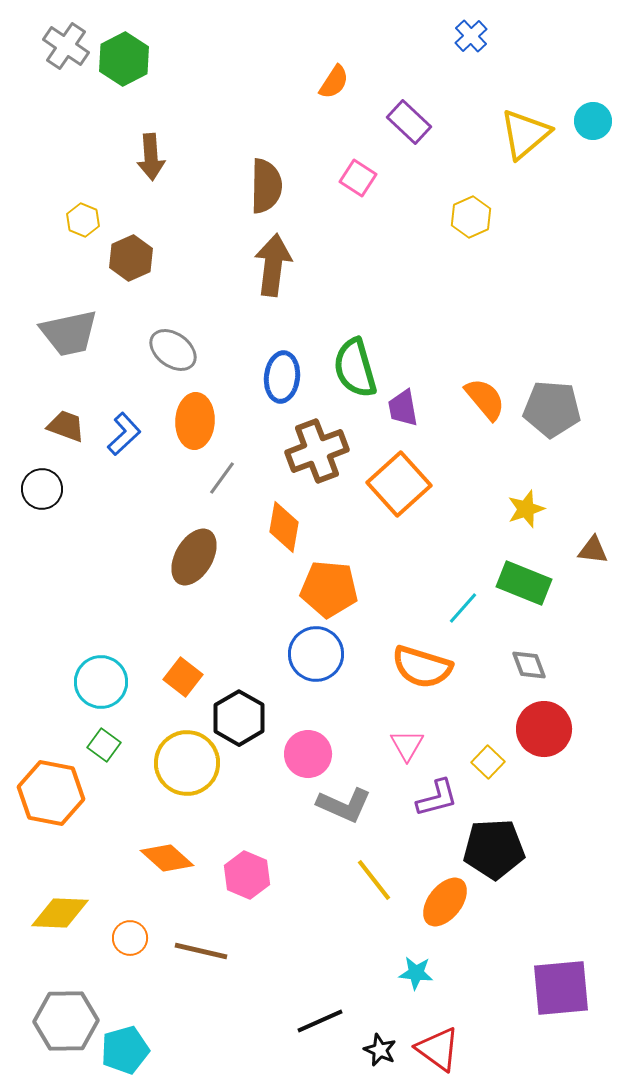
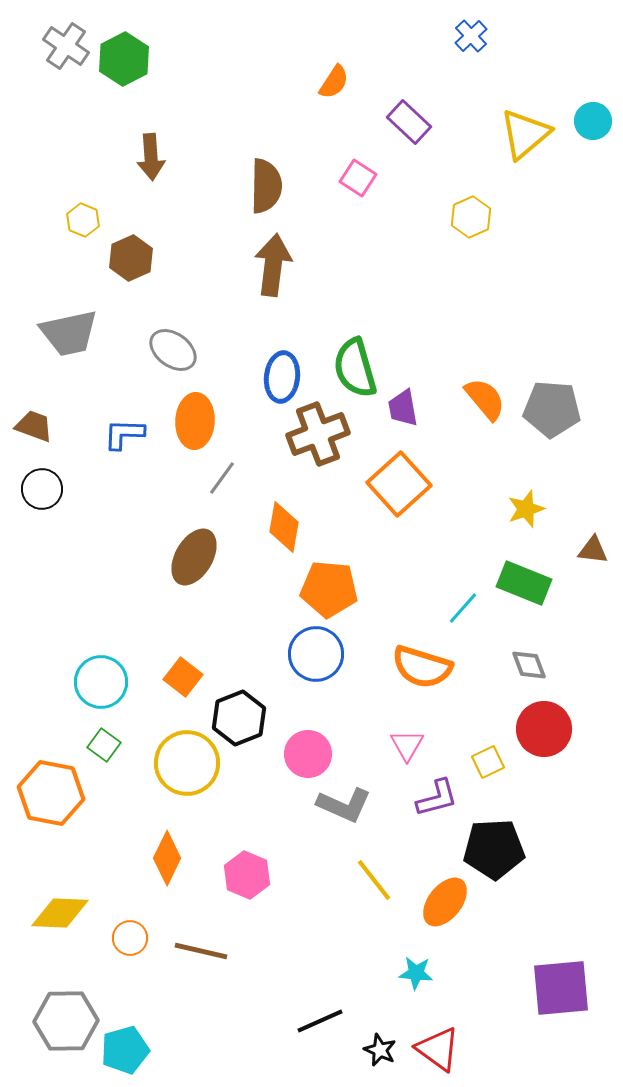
brown trapezoid at (66, 426): moved 32 px left
blue L-shape at (124, 434): rotated 135 degrees counterclockwise
brown cross at (317, 451): moved 1 px right, 17 px up
black hexagon at (239, 718): rotated 8 degrees clockwise
yellow square at (488, 762): rotated 20 degrees clockwise
orange diamond at (167, 858): rotated 74 degrees clockwise
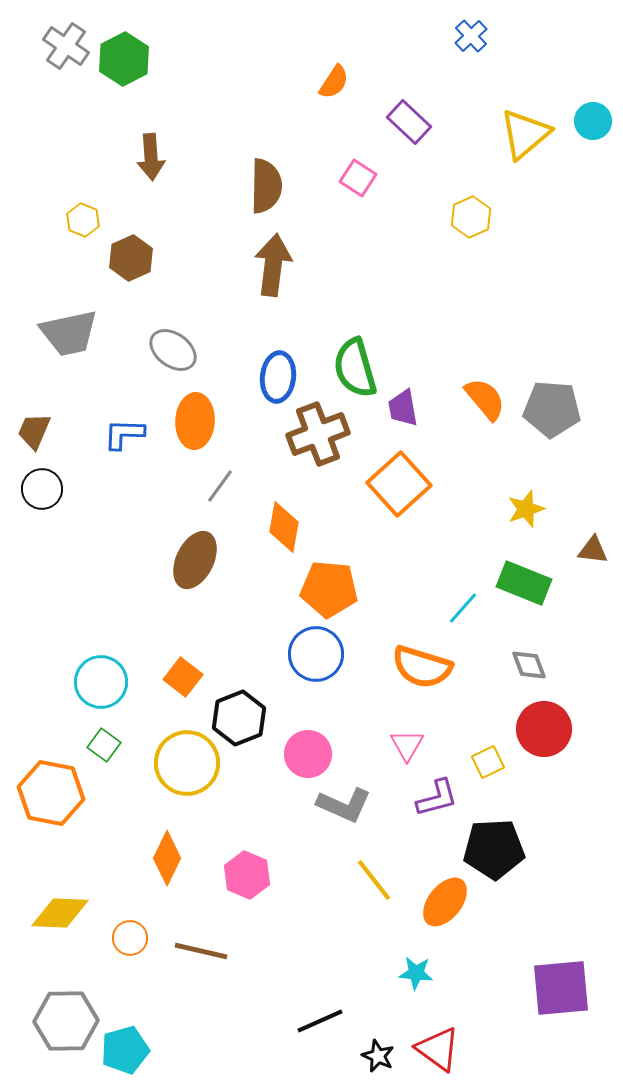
blue ellipse at (282, 377): moved 4 px left
brown trapezoid at (34, 426): moved 5 px down; rotated 87 degrees counterclockwise
gray line at (222, 478): moved 2 px left, 8 px down
brown ellipse at (194, 557): moved 1 px right, 3 px down; rotated 4 degrees counterclockwise
black star at (380, 1050): moved 2 px left, 6 px down
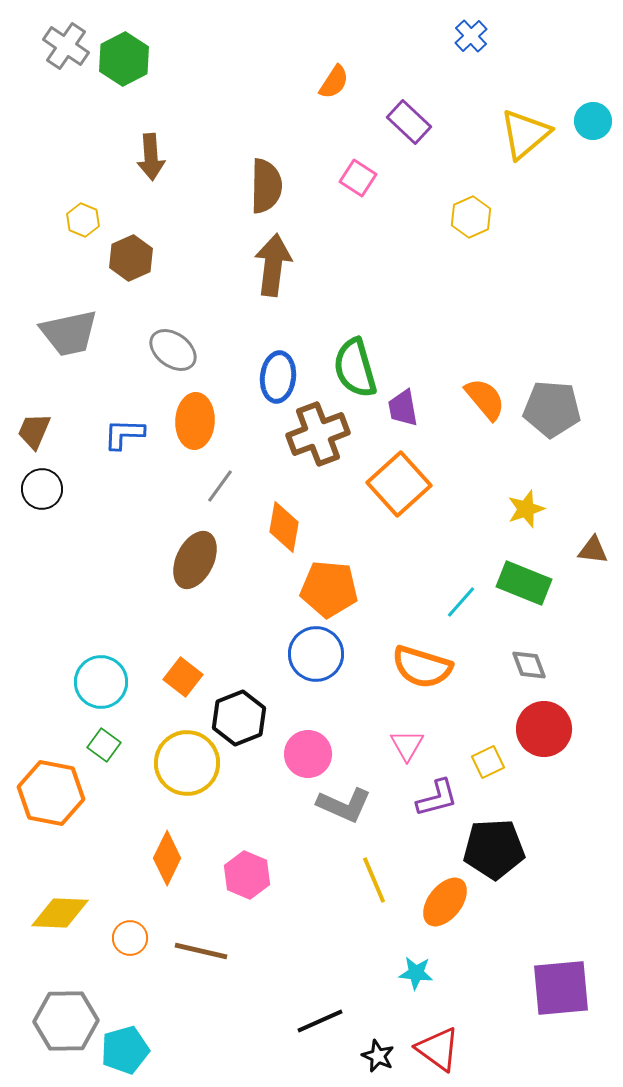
cyan line at (463, 608): moved 2 px left, 6 px up
yellow line at (374, 880): rotated 15 degrees clockwise
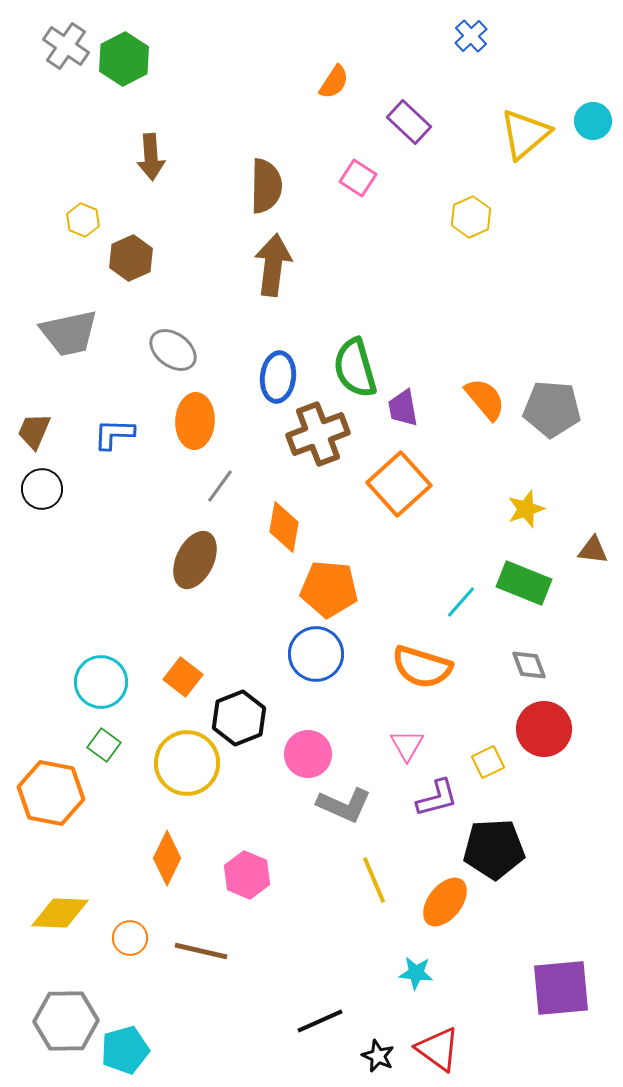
blue L-shape at (124, 434): moved 10 px left
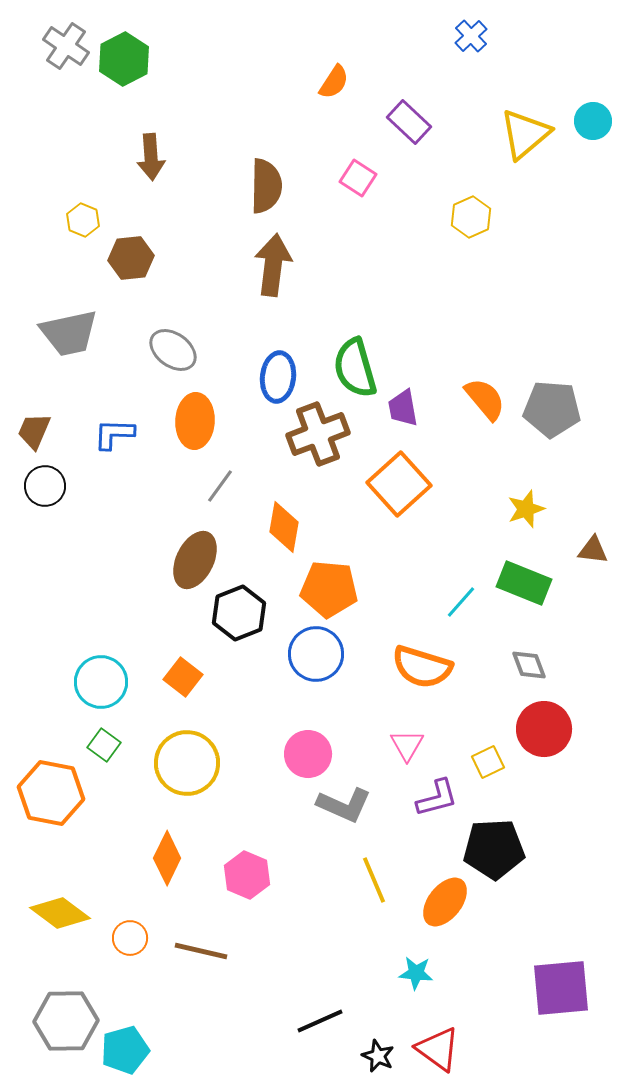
brown hexagon at (131, 258): rotated 18 degrees clockwise
black circle at (42, 489): moved 3 px right, 3 px up
black hexagon at (239, 718): moved 105 px up
yellow diamond at (60, 913): rotated 34 degrees clockwise
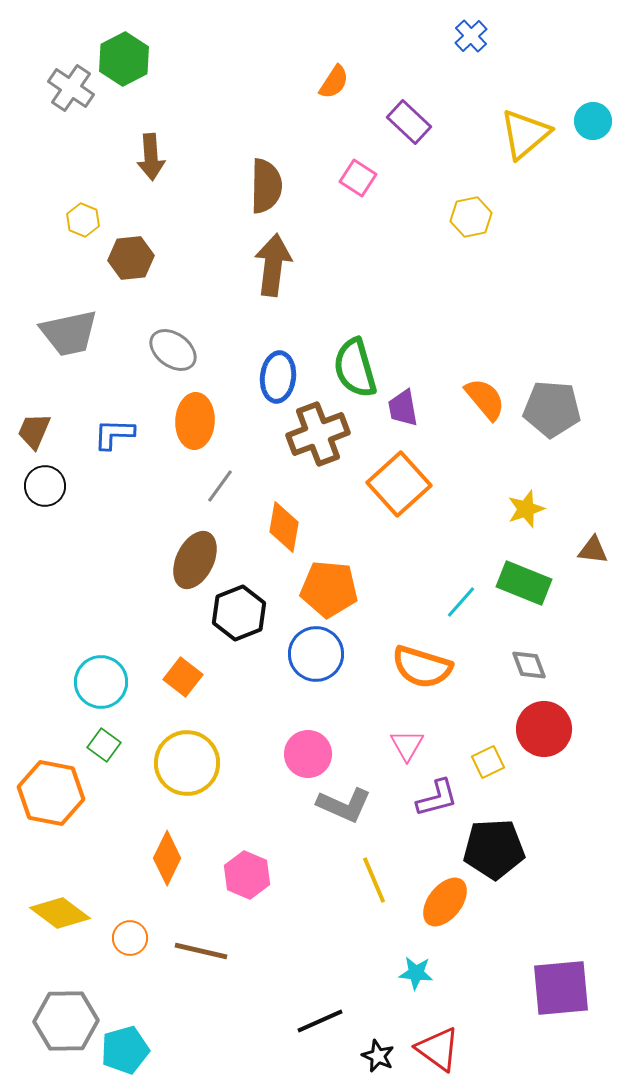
gray cross at (66, 46): moved 5 px right, 42 px down
yellow hexagon at (471, 217): rotated 12 degrees clockwise
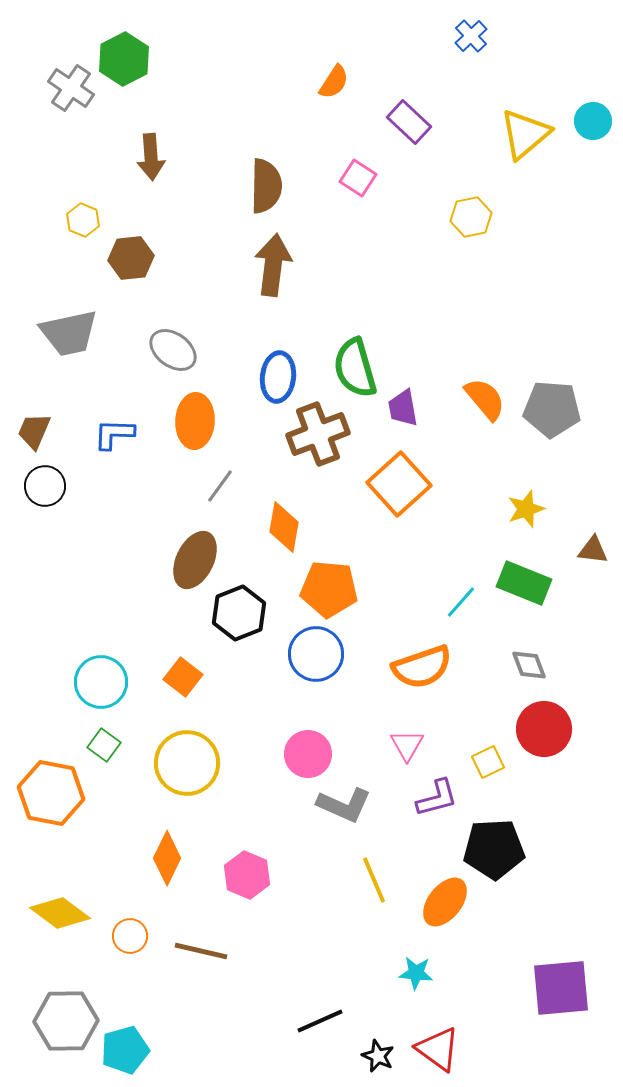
orange semicircle at (422, 667): rotated 36 degrees counterclockwise
orange circle at (130, 938): moved 2 px up
